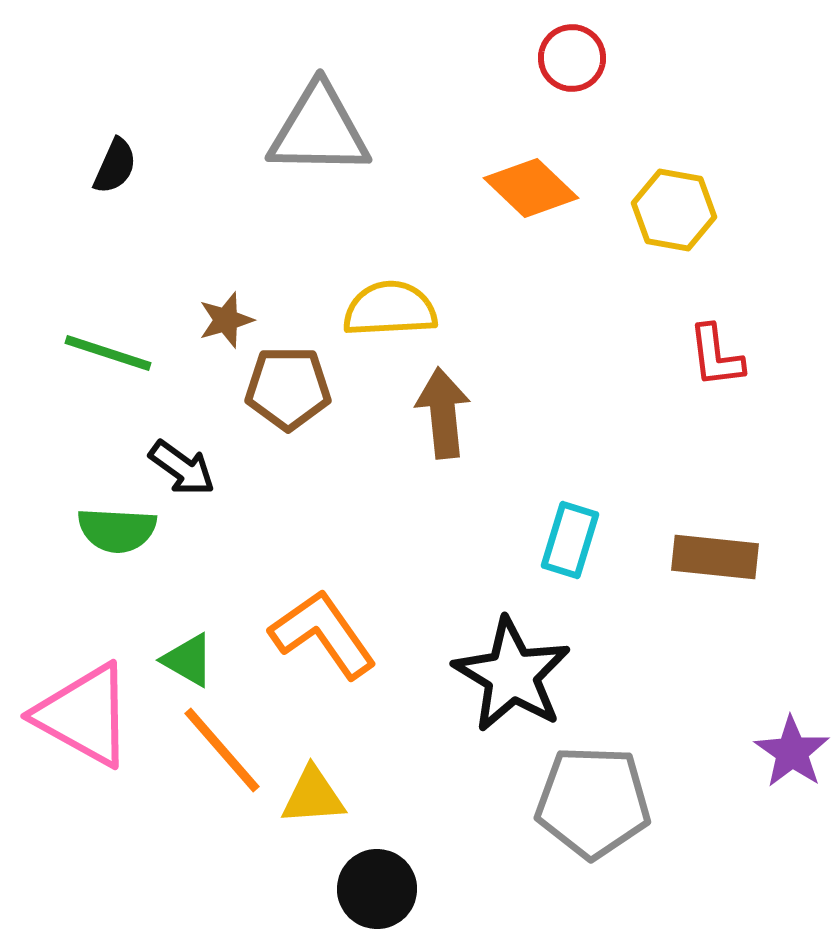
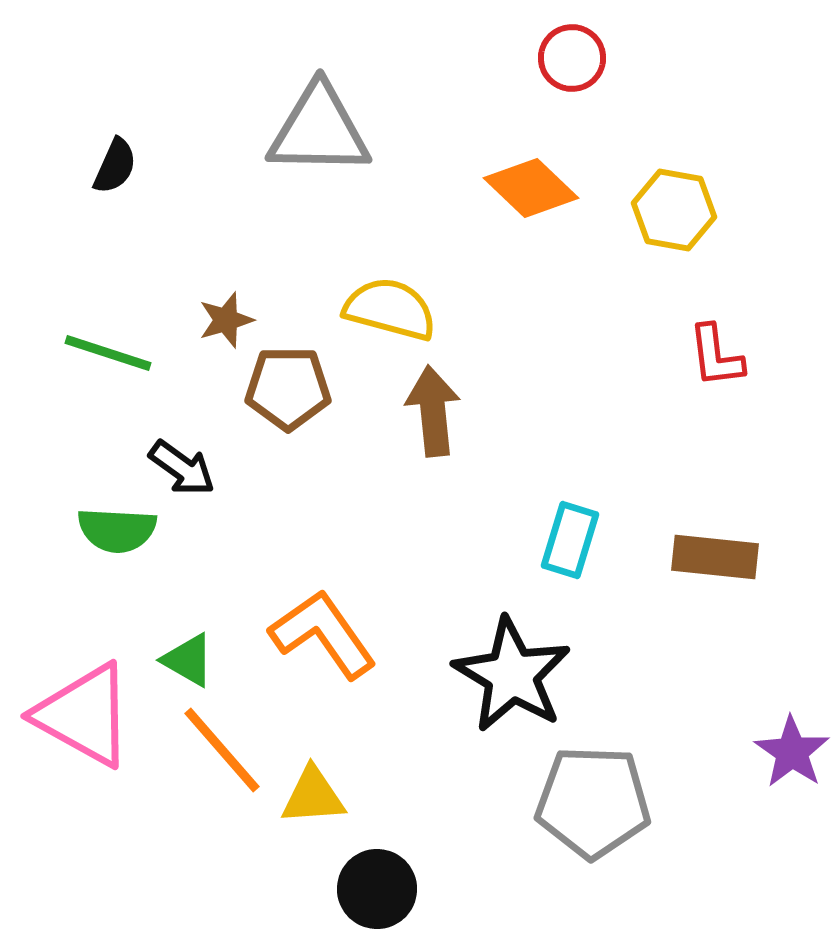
yellow semicircle: rotated 18 degrees clockwise
brown arrow: moved 10 px left, 2 px up
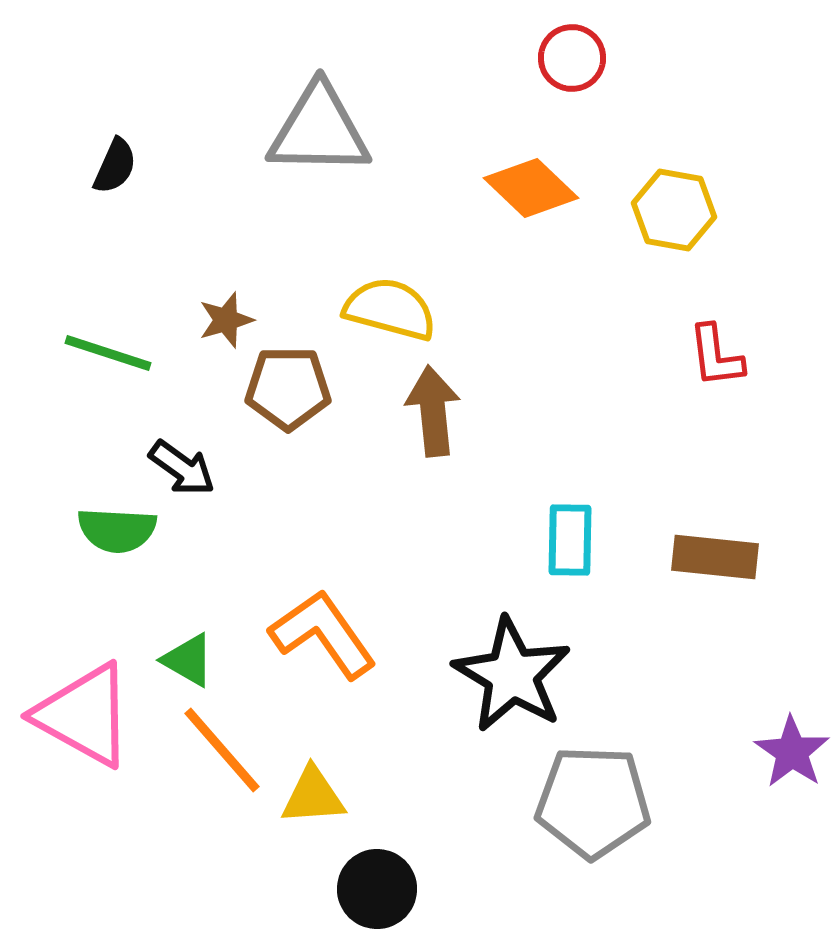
cyan rectangle: rotated 16 degrees counterclockwise
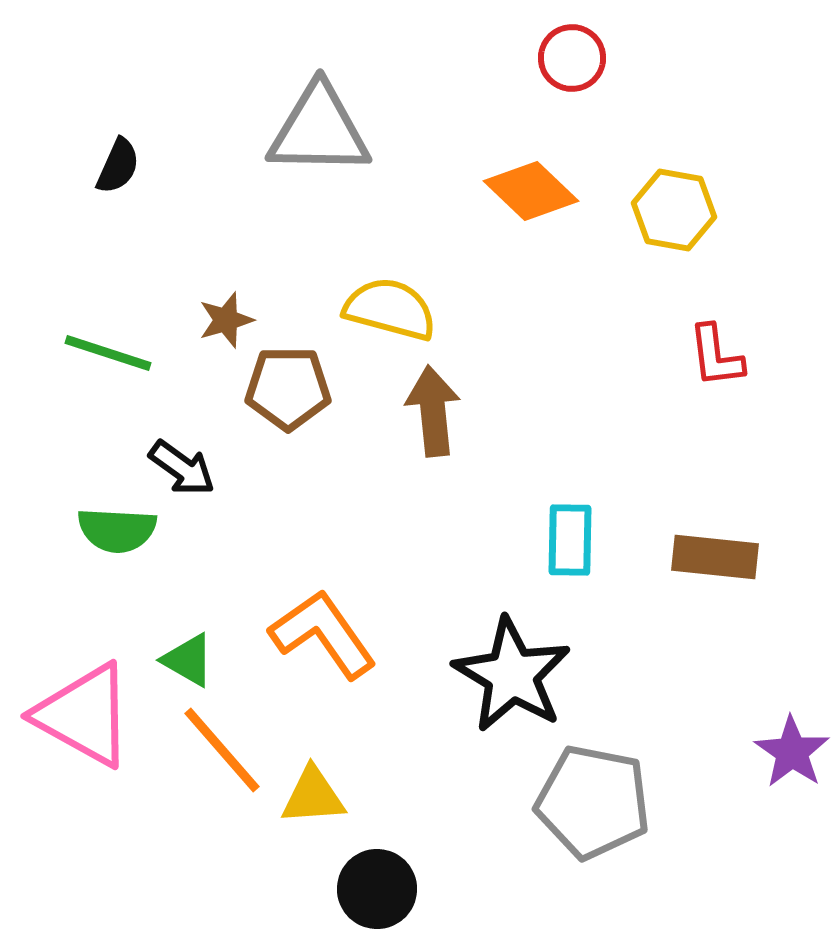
black semicircle: moved 3 px right
orange diamond: moved 3 px down
gray pentagon: rotated 9 degrees clockwise
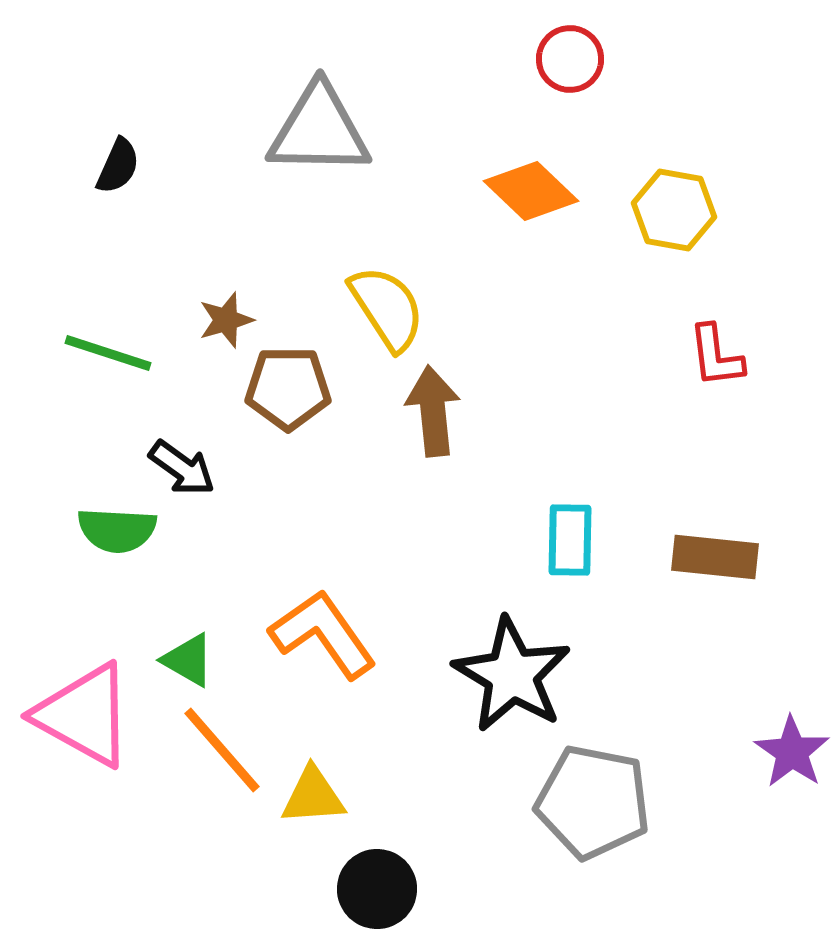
red circle: moved 2 px left, 1 px down
yellow semicircle: moved 3 px left, 1 px up; rotated 42 degrees clockwise
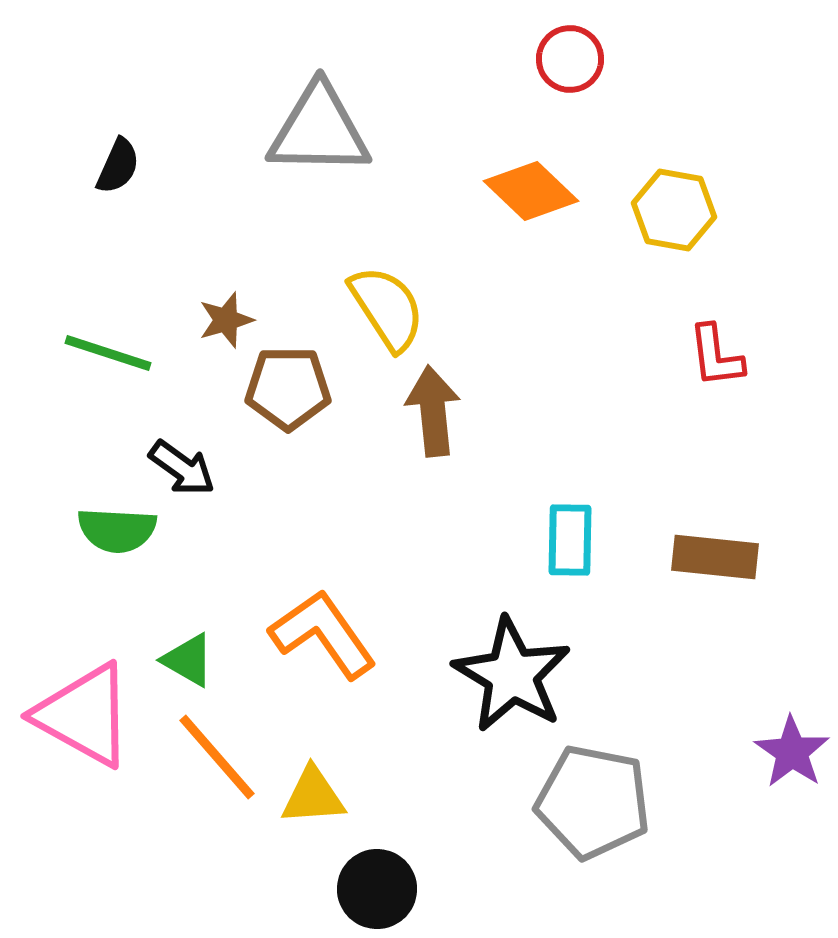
orange line: moved 5 px left, 7 px down
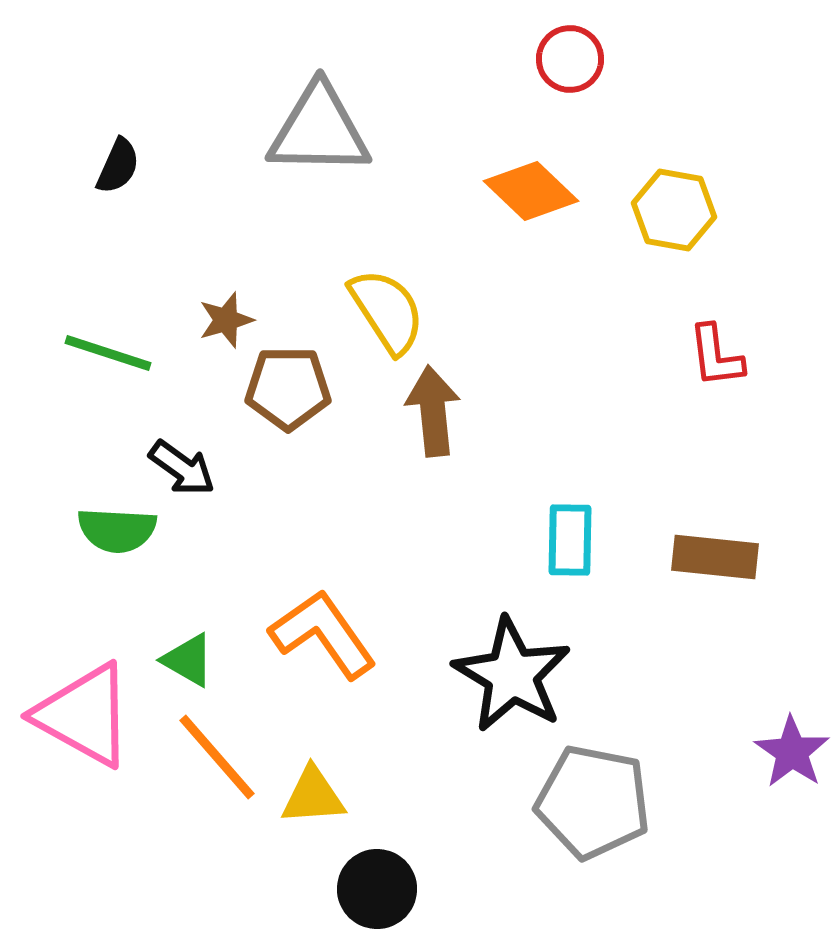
yellow semicircle: moved 3 px down
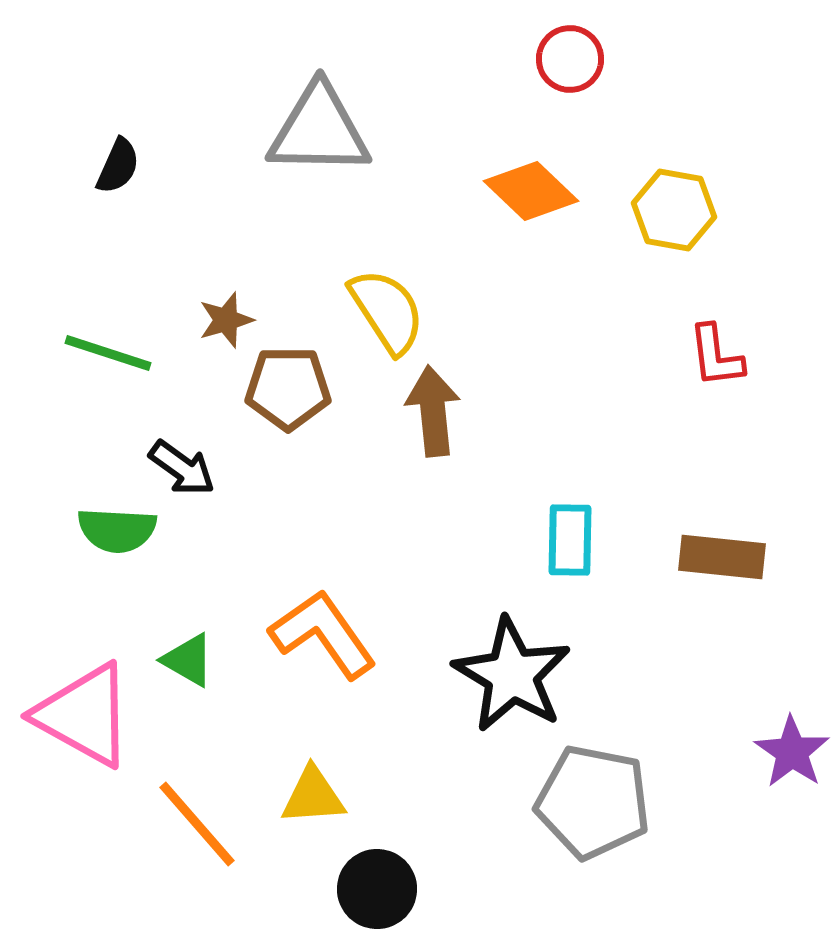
brown rectangle: moved 7 px right
orange line: moved 20 px left, 67 px down
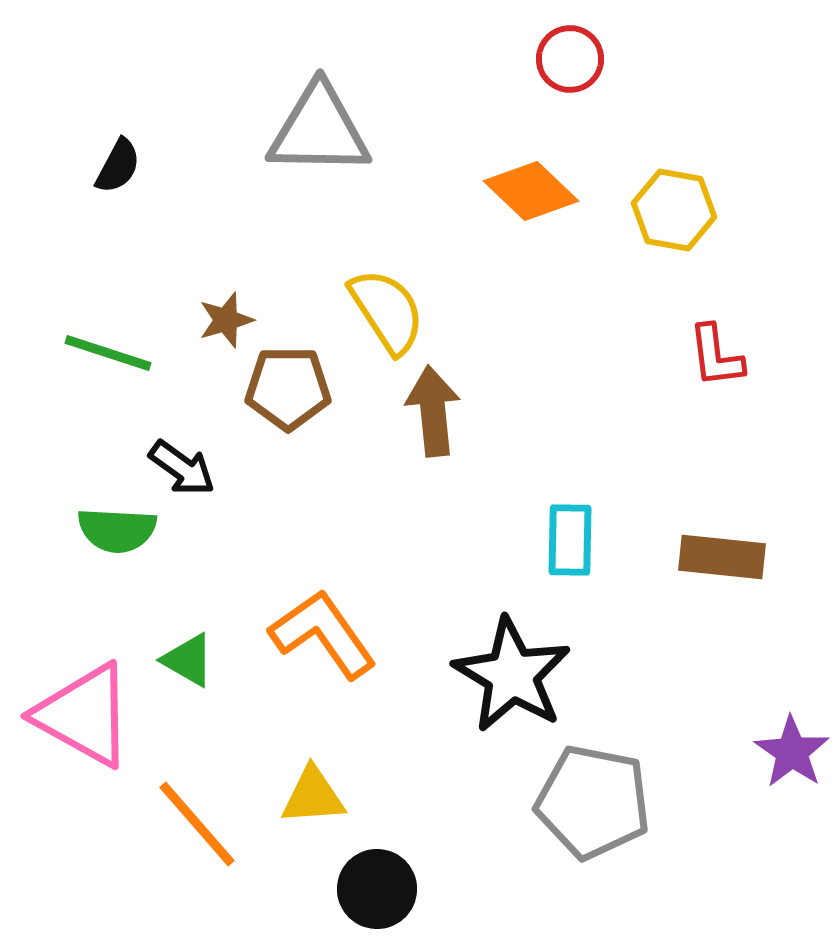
black semicircle: rotated 4 degrees clockwise
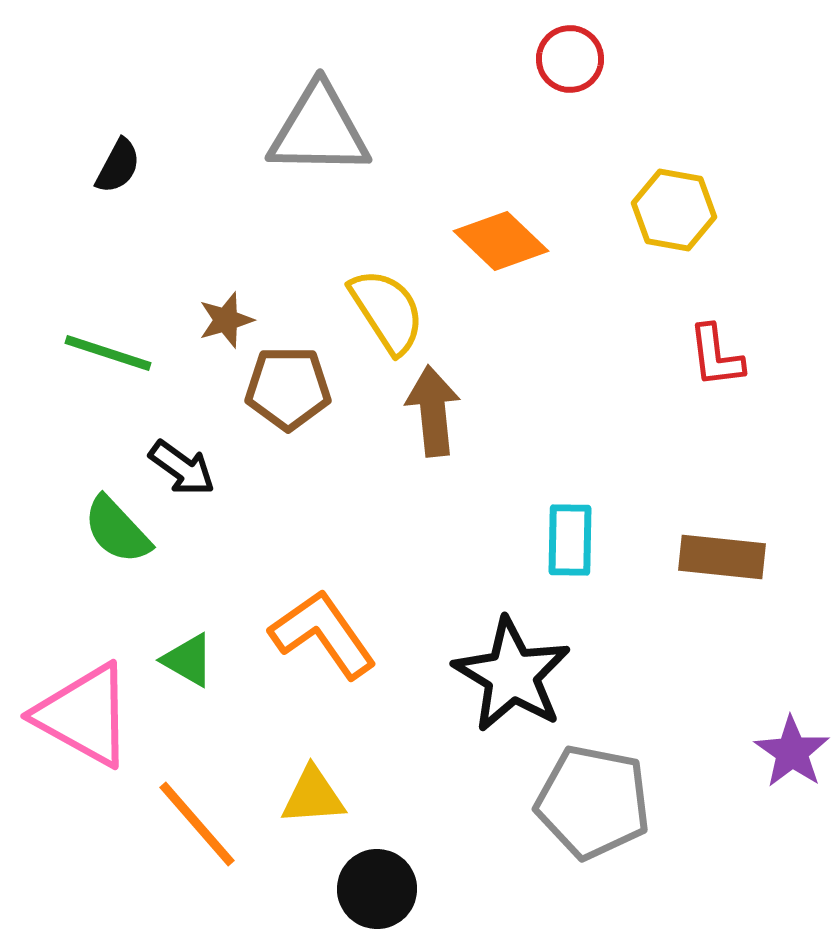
orange diamond: moved 30 px left, 50 px down
green semicircle: rotated 44 degrees clockwise
